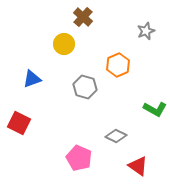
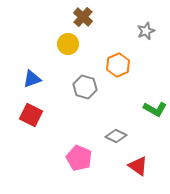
yellow circle: moved 4 px right
red square: moved 12 px right, 8 px up
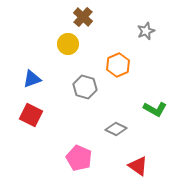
gray diamond: moved 7 px up
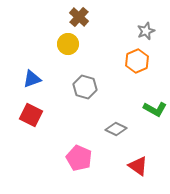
brown cross: moved 4 px left
orange hexagon: moved 19 px right, 4 px up
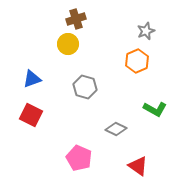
brown cross: moved 3 px left, 2 px down; rotated 30 degrees clockwise
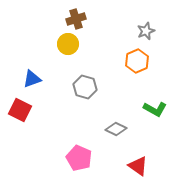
red square: moved 11 px left, 5 px up
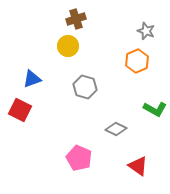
gray star: rotated 30 degrees counterclockwise
yellow circle: moved 2 px down
